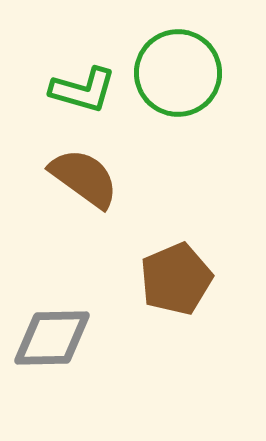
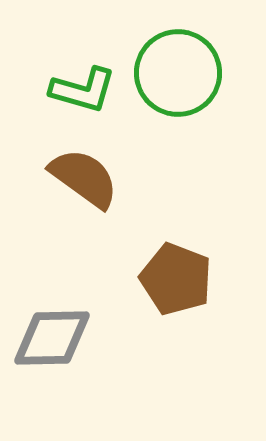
brown pentagon: rotated 28 degrees counterclockwise
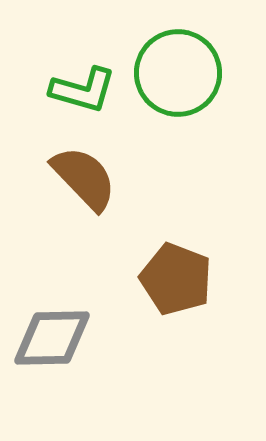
brown semicircle: rotated 10 degrees clockwise
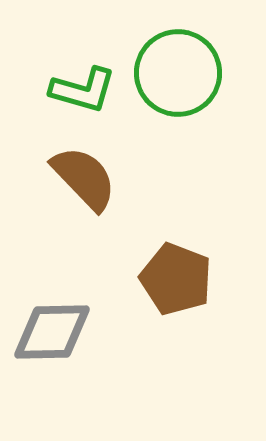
gray diamond: moved 6 px up
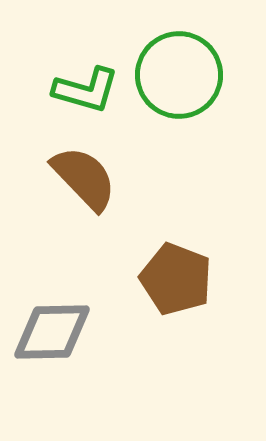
green circle: moved 1 px right, 2 px down
green L-shape: moved 3 px right
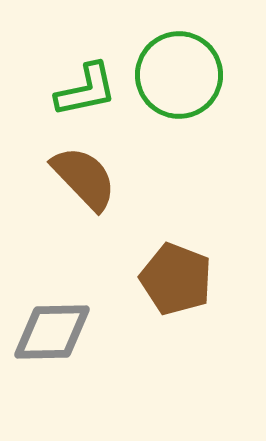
green L-shape: rotated 28 degrees counterclockwise
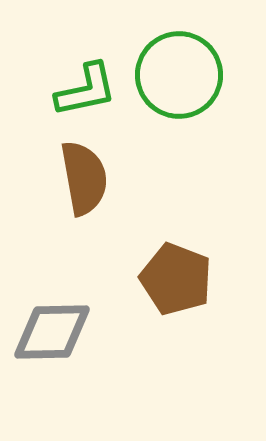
brown semicircle: rotated 34 degrees clockwise
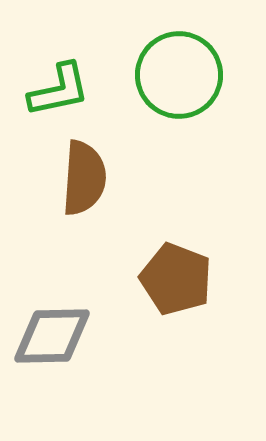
green L-shape: moved 27 px left
brown semicircle: rotated 14 degrees clockwise
gray diamond: moved 4 px down
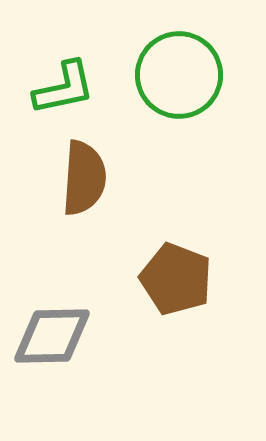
green L-shape: moved 5 px right, 2 px up
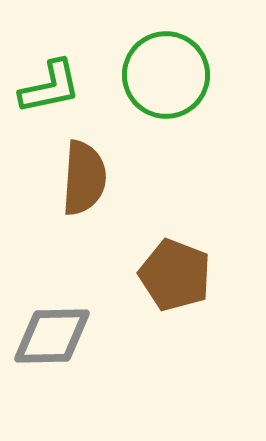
green circle: moved 13 px left
green L-shape: moved 14 px left, 1 px up
brown pentagon: moved 1 px left, 4 px up
